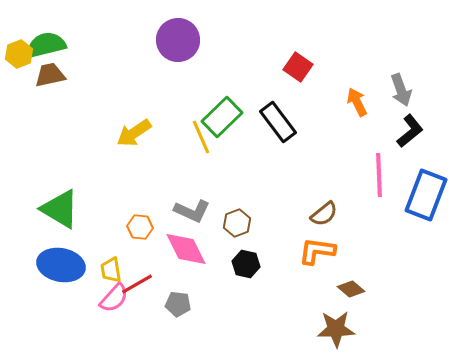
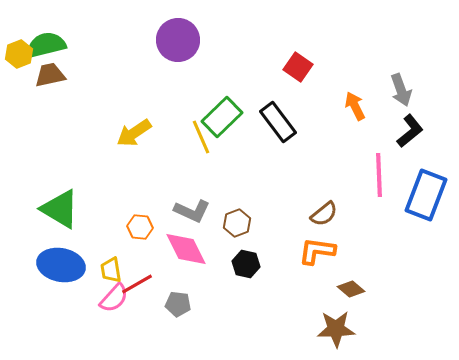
orange arrow: moved 2 px left, 4 px down
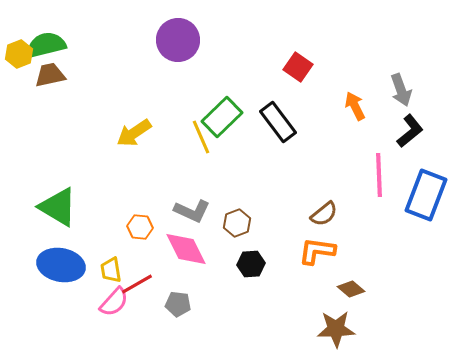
green triangle: moved 2 px left, 2 px up
black hexagon: moved 5 px right; rotated 16 degrees counterclockwise
pink semicircle: moved 4 px down
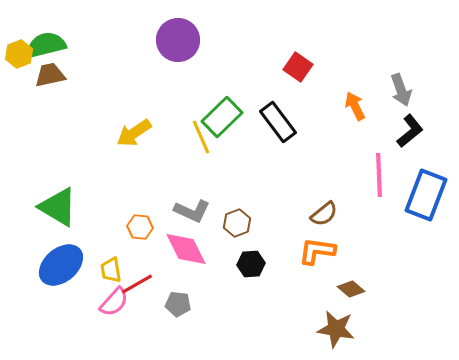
blue ellipse: rotated 51 degrees counterclockwise
brown star: rotated 12 degrees clockwise
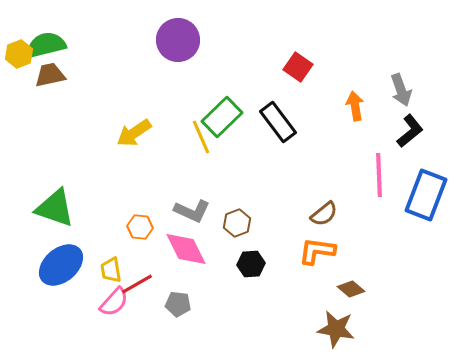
orange arrow: rotated 16 degrees clockwise
green triangle: moved 3 px left, 1 px down; rotated 12 degrees counterclockwise
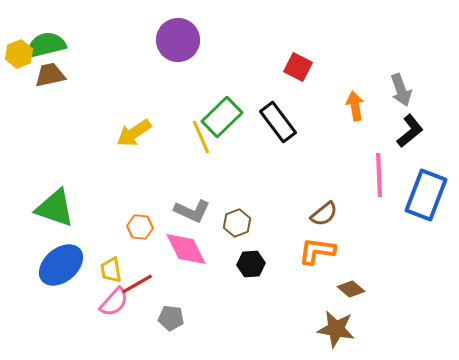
red square: rotated 8 degrees counterclockwise
gray pentagon: moved 7 px left, 14 px down
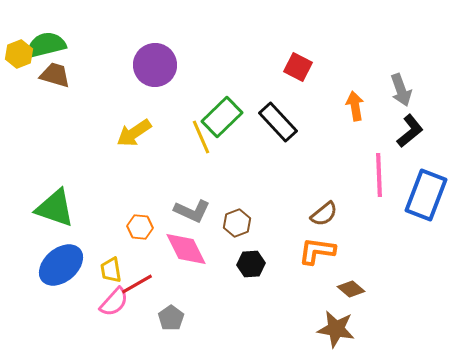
purple circle: moved 23 px left, 25 px down
brown trapezoid: moved 5 px right; rotated 28 degrees clockwise
black rectangle: rotated 6 degrees counterclockwise
gray pentagon: rotated 30 degrees clockwise
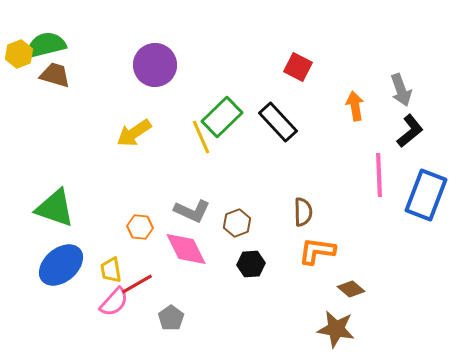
brown semicircle: moved 21 px left, 2 px up; rotated 52 degrees counterclockwise
